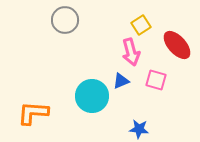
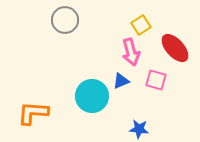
red ellipse: moved 2 px left, 3 px down
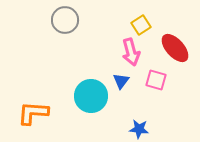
blue triangle: rotated 30 degrees counterclockwise
cyan circle: moved 1 px left
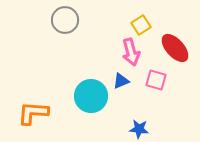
blue triangle: rotated 30 degrees clockwise
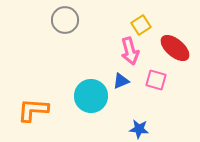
red ellipse: rotated 8 degrees counterclockwise
pink arrow: moved 1 px left, 1 px up
orange L-shape: moved 3 px up
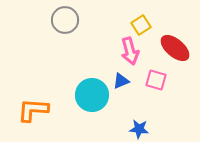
cyan circle: moved 1 px right, 1 px up
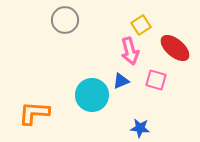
orange L-shape: moved 1 px right, 3 px down
blue star: moved 1 px right, 1 px up
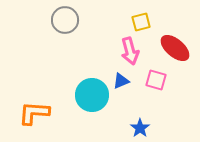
yellow square: moved 3 px up; rotated 18 degrees clockwise
blue star: rotated 30 degrees clockwise
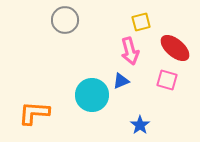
pink square: moved 11 px right
blue star: moved 3 px up
